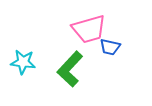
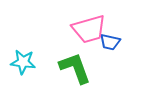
blue trapezoid: moved 5 px up
green L-shape: moved 5 px right, 1 px up; rotated 117 degrees clockwise
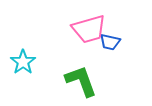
cyan star: rotated 30 degrees clockwise
green L-shape: moved 6 px right, 13 px down
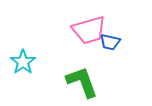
pink trapezoid: moved 1 px down
green L-shape: moved 1 px right, 1 px down
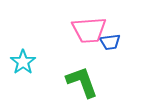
pink trapezoid: rotated 12 degrees clockwise
blue trapezoid: rotated 20 degrees counterclockwise
